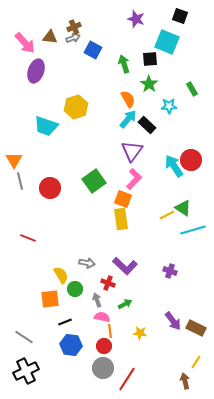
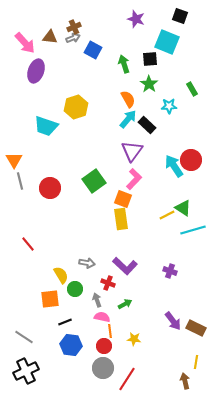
red line at (28, 238): moved 6 px down; rotated 28 degrees clockwise
yellow star at (140, 333): moved 6 px left, 6 px down
yellow line at (196, 362): rotated 24 degrees counterclockwise
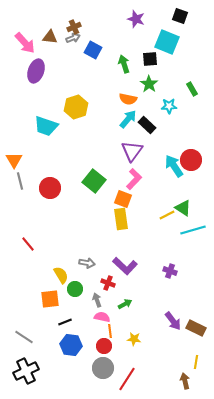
orange semicircle at (128, 99): rotated 132 degrees clockwise
green square at (94, 181): rotated 15 degrees counterclockwise
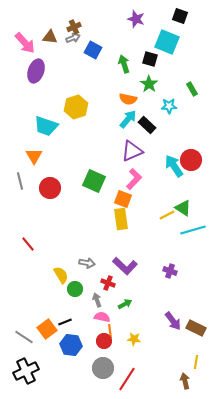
black square at (150, 59): rotated 21 degrees clockwise
purple triangle at (132, 151): rotated 30 degrees clockwise
orange triangle at (14, 160): moved 20 px right, 4 px up
green square at (94, 181): rotated 15 degrees counterclockwise
orange square at (50, 299): moved 3 px left, 30 px down; rotated 30 degrees counterclockwise
red circle at (104, 346): moved 5 px up
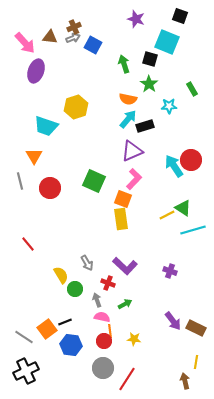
blue square at (93, 50): moved 5 px up
black rectangle at (147, 125): moved 2 px left, 1 px down; rotated 60 degrees counterclockwise
gray arrow at (87, 263): rotated 49 degrees clockwise
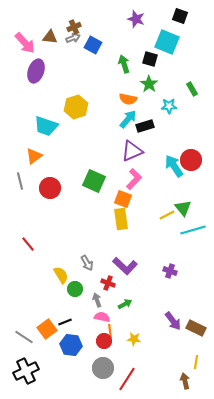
orange triangle at (34, 156): rotated 24 degrees clockwise
green triangle at (183, 208): rotated 18 degrees clockwise
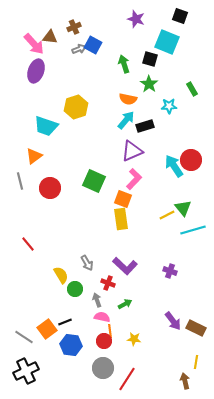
gray arrow at (73, 38): moved 6 px right, 11 px down
pink arrow at (25, 43): moved 9 px right, 1 px down
cyan arrow at (128, 119): moved 2 px left, 1 px down
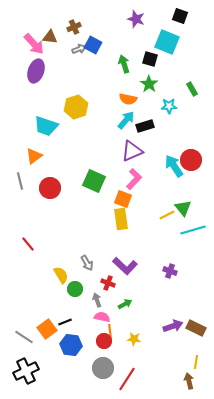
purple arrow at (173, 321): moved 5 px down; rotated 72 degrees counterclockwise
brown arrow at (185, 381): moved 4 px right
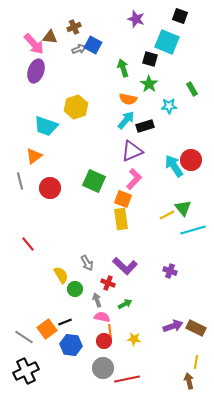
green arrow at (124, 64): moved 1 px left, 4 px down
red line at (127, 379): rotated 45 degrees clockwise
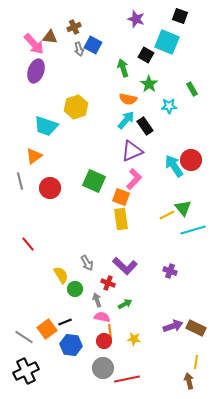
gray arrow at (79, 49): rotated 96 degrees clockwise
black square at (150, 59): moved 4 px left, 4 px up; rotated 14 degrees clockwise
black rectangle at (145, 126): rotated 72 degrees clockwise
orange square at (123, 199): moved 2 px left, 2 px up
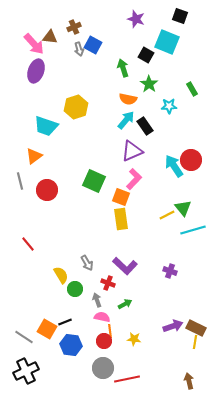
red circle at (50, 188): moved 3 px left, 2 px down
orange square at (47, 329): rotated 24 degrees counterclockwise
yellow line at (196, 362): moved 1 px left, 20 px up
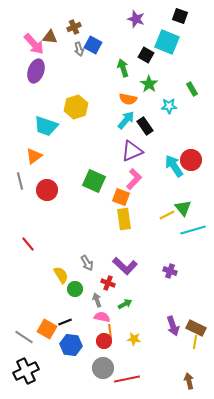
yellow rectangle at (121, 219): moved 3 px right
purple arrow at (173, 326): rotated 90 degrees clockwise
